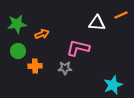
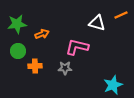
white triangle: rotated 12 degrees clockwise
pink L-shape: moved 1 px left, 1 px up
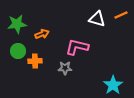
white triangle: moved 4 px up
orange cross: moved 5 px up
cyan star: rotated 12 degrees counterclockwise
